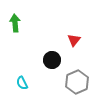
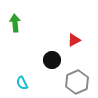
red triangle: rotated 24 degrees clockwise
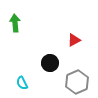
black circle: moved 2 px left, 3 px down
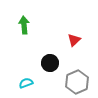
green arrow: moved 9 px right, 2 px down
red triangle: rotated 16 degrees counterclockwise
cyan semicircle: moved 4 px right; rotated 96 degrees clockwise
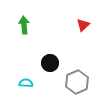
red triangle: moved 9 px right, 15 px up
cyan semicircle: rotated 24 degrees clockwise
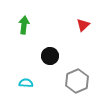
green arrow: rotated 12 degrees clockwise
black circle: moved 7 px up
gray hexagon: moved 1 px up
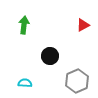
red triangle: rotated 16 degrees clockwise
cyan semicircle: moved 1 px left
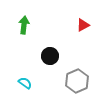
cyan semicircle: rotated 32 degrees clockwise
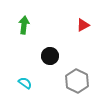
gray hexagon: rotated 10 degrees counterclockwise
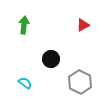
black circle: moved 1 px right, 3 px down
gray hexagon: moved 3 px right, 1 px down
